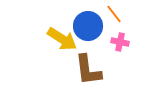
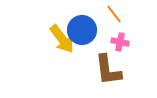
blue circle: moved 6 px left, 4 px down
yellow arrow: rotated 20 degrees clockwise
brown L-shape: moved 20 px right
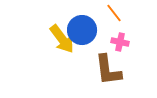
orange line: moved 1 px up
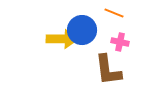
orange line: rotated 30 degrees counterclockwise
yellow arrow: rotated 52 degrees counterclockwise
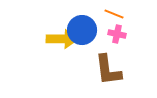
orange line: moved 1 px down
pink cross: moved 3 px left, 8 px up
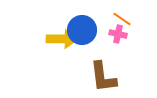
orange line: moved 8 px right, 5 px down; rotated 12 degrees clockwise
pink cross: moved 1 px right
brown L-shape: moved 5 px left, 7 px down
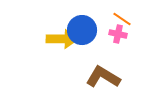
brown L-shape: rotated 128 degrees clockwise
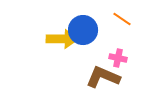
blue circle: moved 1 px right
pink cross: moved 24 px down
brown L-shape: rotated 8 degrees counterclockwise
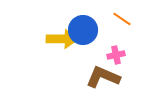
pink cross: moved 2 px left, 3 px up; rotated 24 degrees counterclockwise
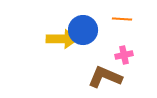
orange line: rotated 30 degrees counterclockwise
pink cross: moved 8 px right
brown L-shape: moved 2 px right
